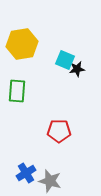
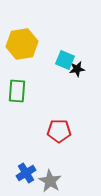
gray star: rotated 15 degrees clockwise
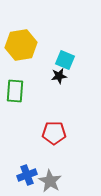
yellow hexagon: moved 1 px left, 1 px down
black star: moved 18 px left, 7 px down
green rectangle: moved 2 px left
red pentagon: moved 5 px left, 2 px down
blue cross: moved 1 px right, 2 px down; rotated 12 degrees clockwise
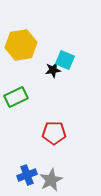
black star: moved 6 px left, 6 px up
green rectangle: moved 1 px right, 6 px down; rotated 60 degrees clockwise
gray star: moved 1 px right, 1 px up; rotated 15 degrees clockwise
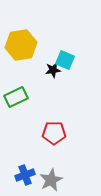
blue cross: moved 2 px left
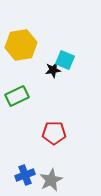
green rectangle: moved 1 px right, 1 px up
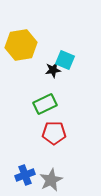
green rectangle: moved 28 px right, 8 px down
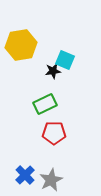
black star: moved 1 px down
blue cross: rotated 24 degrees counterclockwise
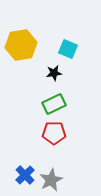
cyan square: moved 3 px right, 11 px up
black star: moved 1 px right, 2 px down
green rectangle: moved 9 px right
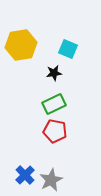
red pentagon: moved 1 px right, 2 px up; rotated 10 degrees clockwise
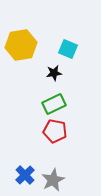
gray star: moved 2 px right
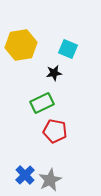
green rectangle: moved 12 px left, 1 px up
gray star: moved 3 px left
